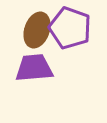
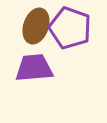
brown ellipse: moved 1 px left, 4 px up
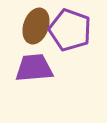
purple pentagon: moved 2 px down
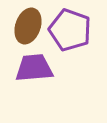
brown ellipse: moved 8 px left
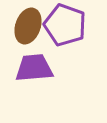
purple pentagon: moved 5 px left, 5 px up
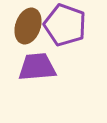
purple trapezoid: moved 3 px right, 1 px up
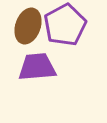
purple pentagon: rotated 24 degrees clockwise
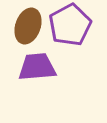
purple pentagon: moved 5 px right
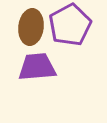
brown ellipse: moved 3 px right, 1 px down; rotated 12 degrees counterclockwise
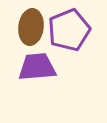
purple pentagon: moved 1 px left, 5 px down; rotated 6 degrees clockwise
